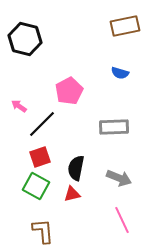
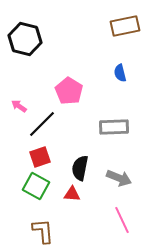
blue semicircle: rotated 60 degrees clockwise
pink pentagon: rotated 12 degrees counterclockwise
black semicircle: moved 4 px right
red triangle: rotated 18 degrees clockwise
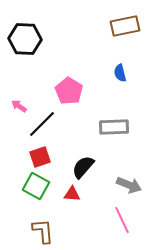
black hexagon: rotated 12 degrees counterclockwise
black semicircle: moved 3 px right, 1 px up; rotated 30 degrees clockwise
gray arrow: moved 10 px right, 7 px down
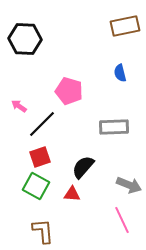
pink pentagon: rotated 16 degrees counterclockwise
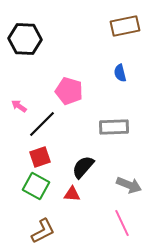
pink line: moved 3 px down
brown L-shape: rotated 68 degrees clockwise
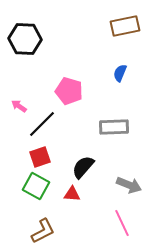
blue semicircle: rotated 36 degrees clockwise
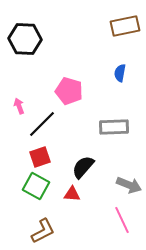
blue semicircle: rotated 12 degrees counterclockwise
pink arrow: rotated 35 degrees clockwise
pink line: moved 3 px up
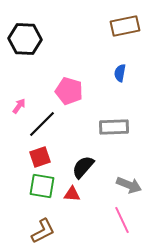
pink arrow: rotated 56 degrees clockwise
green square: moved 6 px right; rotated 20 degrees counterclockwise
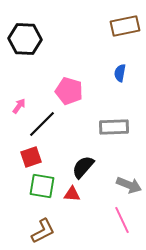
red square: moved 9 px left
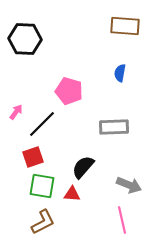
brown rectangle: rotated 16 degrees clockwise
pink arrow: moved 3 px left, 6 px down
red square: moved 2 px right
pink line: rotated 12 degrees clockwise
brown L-shape: moved 9 px up
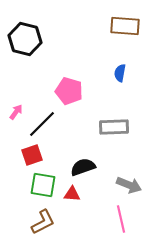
black hexagon: rotated 12 degrees clockwise
red square: moved 1 px left, 2 px up
black semicircle: rotated 30 degrees clockwise
green square: moved 1 px right, 1 px up
pink line: moved 1 px left, 1 px up
